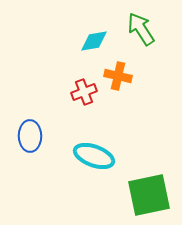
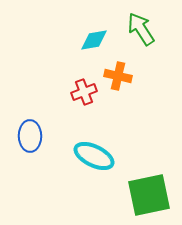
cyan diamond: moved 1 px up
cyan ellipse: rotated 6 degrees clockwise
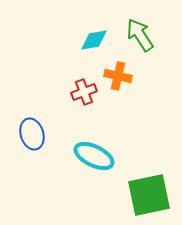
green arrow: moved 1 px left, 6 px down
blue ellipse: moved 2 px right, 2 px up; rotated 16 degrees counterclockwise
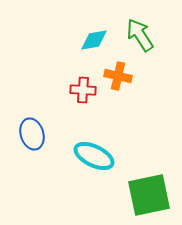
red cross: moved 1 px left, 2 px up; rotated 25 degrees clockwise
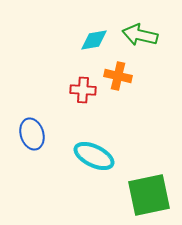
green arrow: rotated 44 degrees counterclockwise
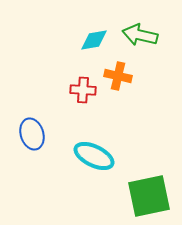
green square: moved 1 px down
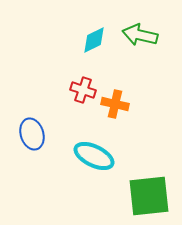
cyan diamond: rotated 16 degrees counterclockwise
orange cross: moved 3 px left, 28 px down
red cross: rotated 15 degrees clockwise
green square: rotated 6 degrees clockwise
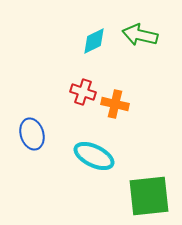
cyan diamond: moved 1 px down
red cross: moved 2 px down
